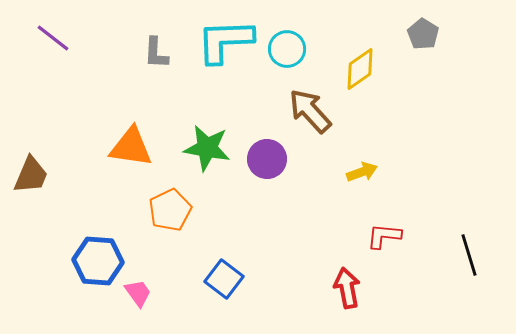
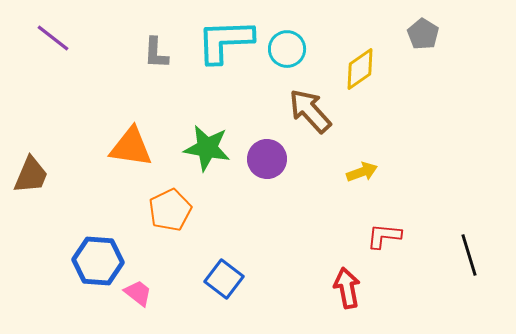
pink trapezoid: rotated 16 degrees counterclockwise
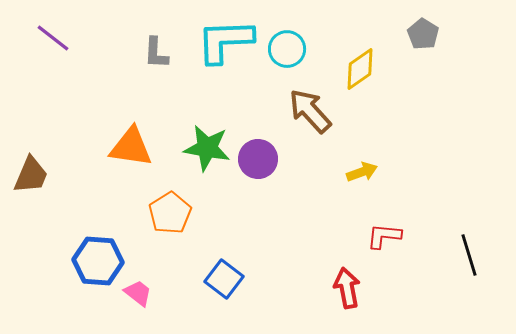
purple circle: moved 9 px left
orange pentagon: moved 3 px down; rotated 6 degrees counterclockwise
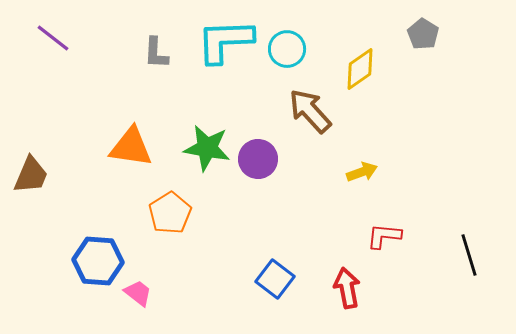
blue square: moved 51 px right
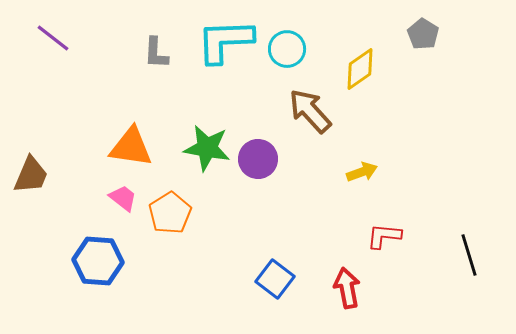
pink trapezoid: moved 15 px left, 95 px up
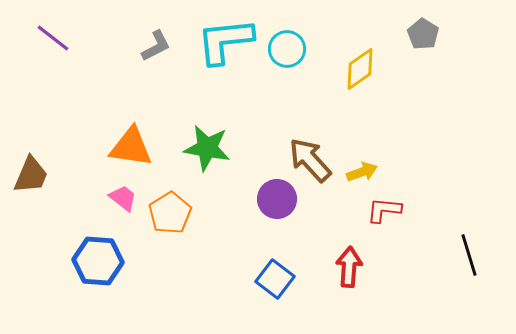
cyan L-shape: rotated 4 degrees counterclockwise
gray L-shape: moved 7 px up; rotated 120 degrees counterclockwise
brown arrow: moved 49 px down
purple circle: moved 19 px right, 40 px down
red L-shape: moved 26 px up
red arrow: moved 2 px right, 21 px up; rotated 15 degrees clockwise
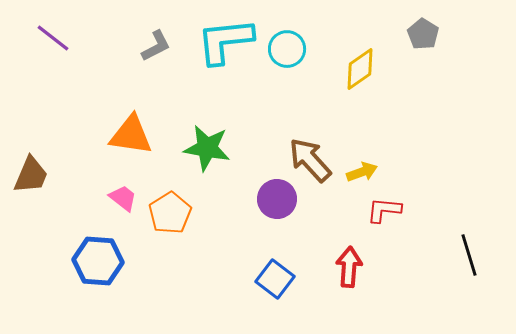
orange triangle: moved 12 px up
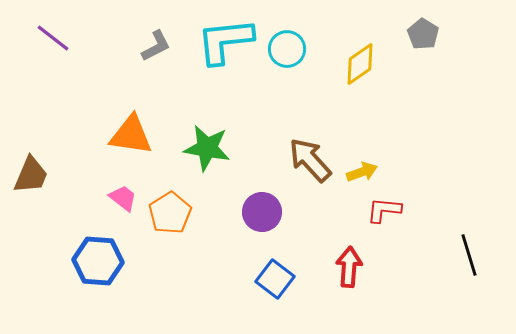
yellow diamond: moved 5 px up
purple circle: moved 15 px left, 13 px down
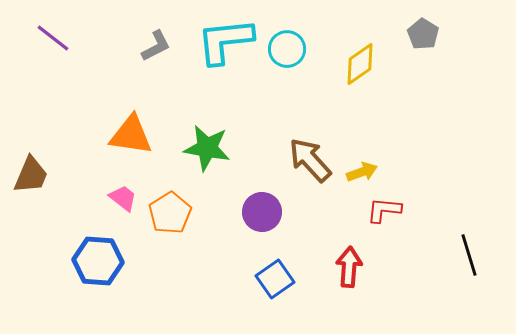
blue square: rotated 18 degrees clockwise
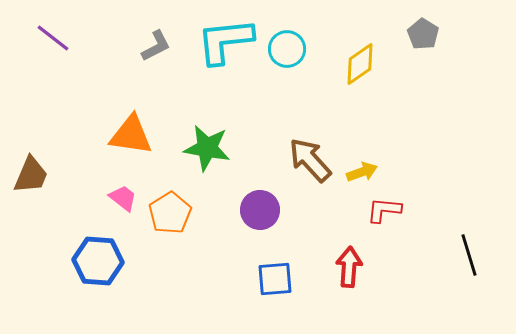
purple circle: moved 2 px left, 2 px up
blue square: rotated 30 degrees clockwise
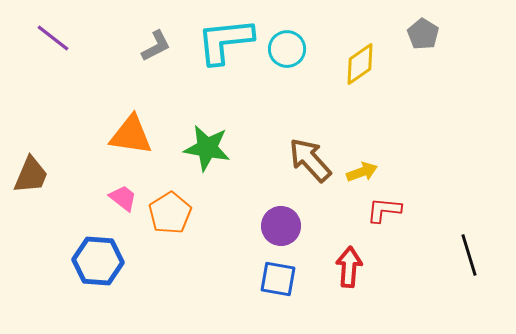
purple circle: moved 21 px right, 16 px down
blue square: moved 3 px right; rotated 15 degrees clockwise
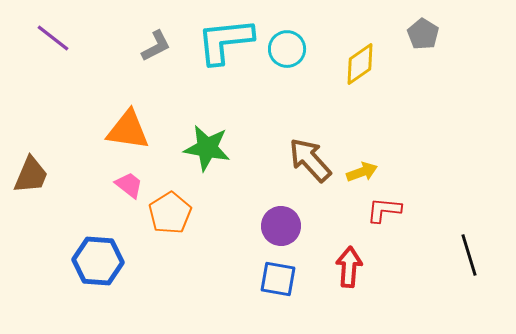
orange triangle: moved 3 px left, 5 px up
pink trapezoid: moved 6 px right, 13 px up
